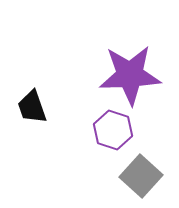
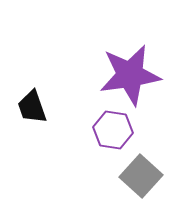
purple star: rotated 6 degrees counterclockwise
purple hexagon: rotated 9 degrees counterclockwise
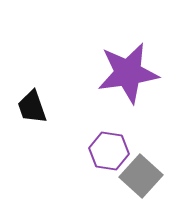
purple star: moved 2 px left, 2 px up
purple hexagon: moved 4 px left, 21 px down
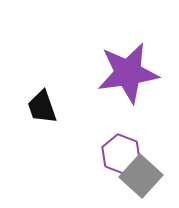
black trapezoid: moved 10 px right
purple hexagon: moved 12 px right, 3 px down; rotated 12 degrees clockwise
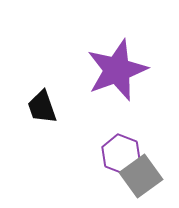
purple star: moved 11 px left, 3 px up; rotated 12 degrees counterclockwise
gray square: rotated 12 degrees clockwise
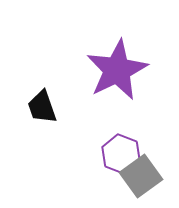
purple star: rotated 6 degrees counterclockwise
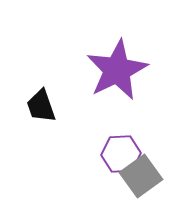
black trapezoid: moved 1 px left, 1 px up
purple hexagon: rotated 24 degrees counterclockwise
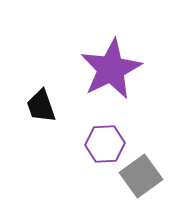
purple star: moved 6 px left, 1 px up
purple hexagon: moved 16 px left, 10 px up
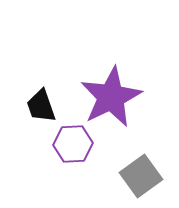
purple star: moved 28 px down
purple hexagon: moved 32 px left
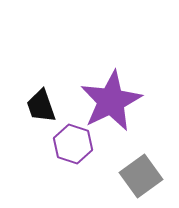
purple star: moved 4 px down
purple hexagon: rotated 21 degrees clockwise
